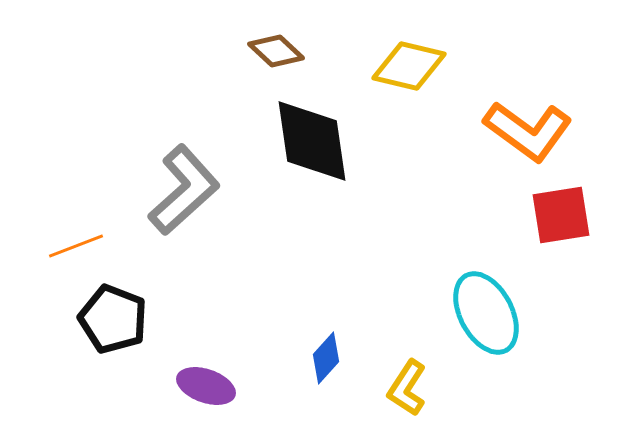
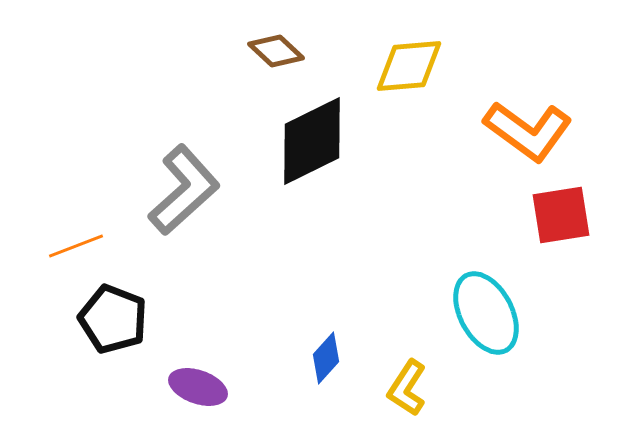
yellow diamond: rotated 18 degrees counterclockwise
black diamond: rotated 72 degrees clockwise
purple ellipse: moved 8 px left, 1 px down
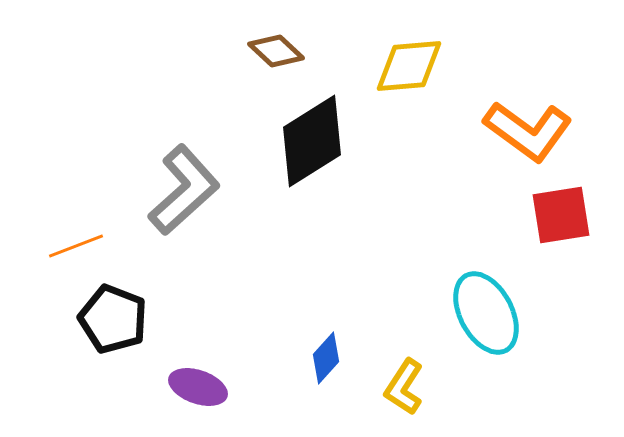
black diamond: rotated 6 degrees counterclockwise
yellow L-shape: moved 3 px left, 1 px up
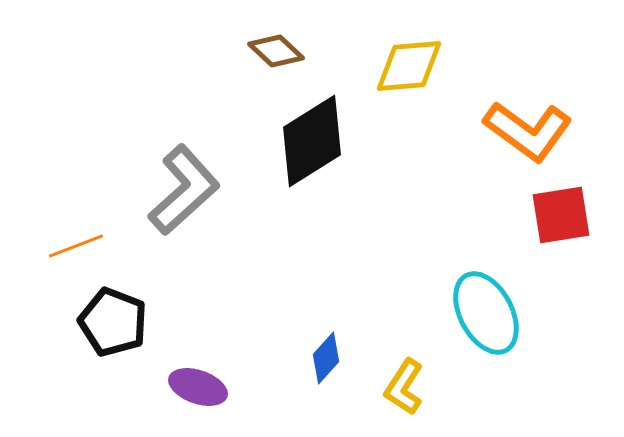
black pentagon: moved 3 px down
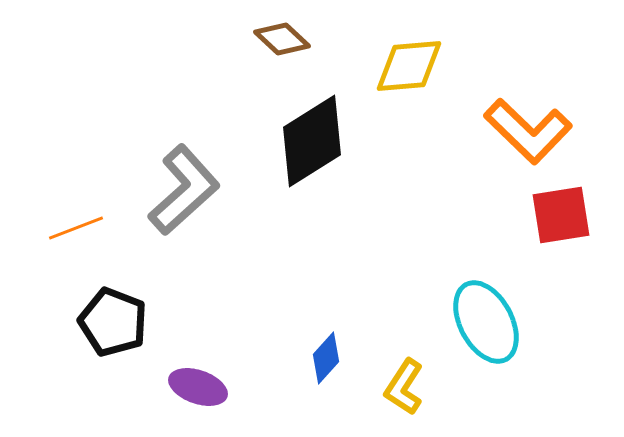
brown diamond: moved 6 px right, 12 px up
orange L-shape: rotated 8 degrees clockwise
orange line: moved 18 px up
cyan ellipse: moved 9 px down
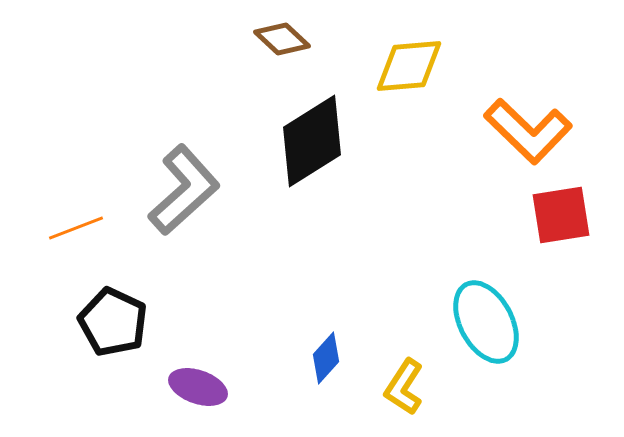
black pentagon: rotated 4 degrees clockwise
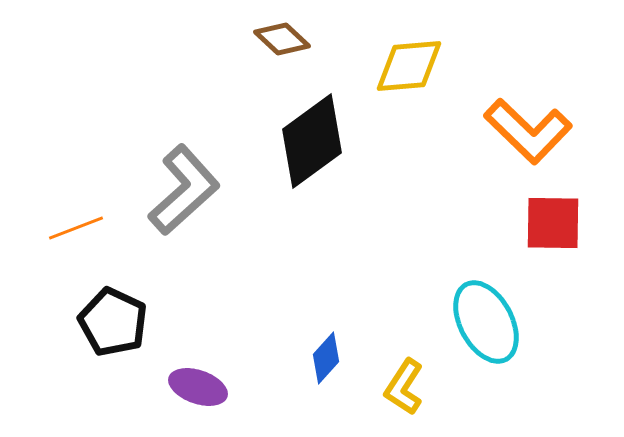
black diamond: rotated 4 degrees counterclockwise
red square: moved 8 px left, 8 px down; rotated 10 degrees clockwise
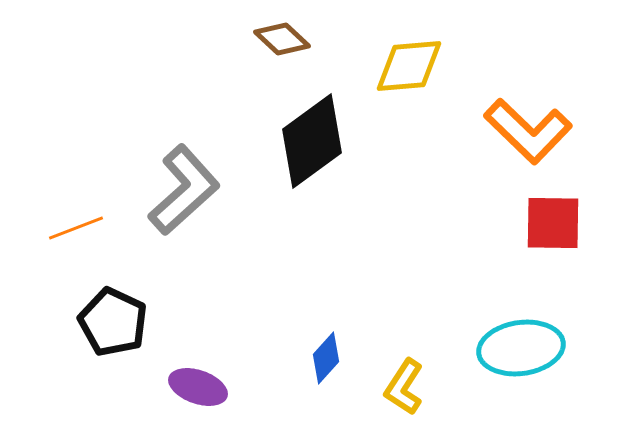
cyan ellipse: moved 35 px right, 26 px down; rotated 70 degrees counterclockwise
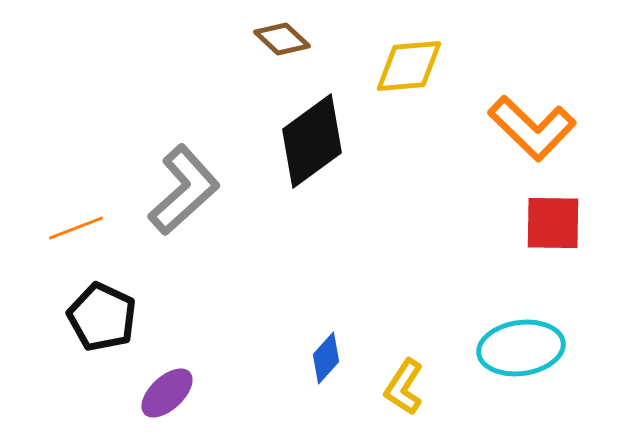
orange L-shape: moved 4 px right, 3 px up
black pentagon: moved 11 px left, 5 px up
purple ellipse: moved 31 px left, 6 px down; rotated 62 degrees counterclockwise
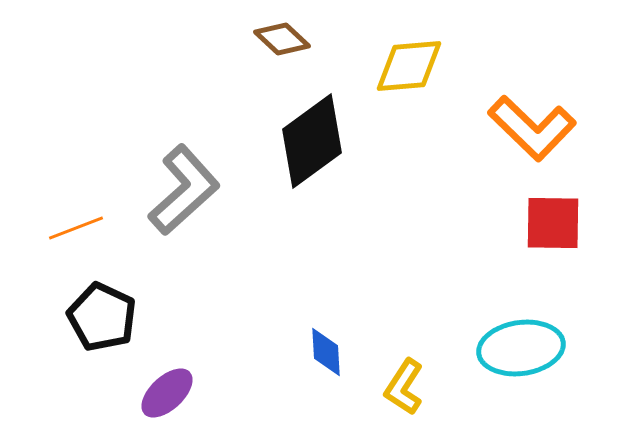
blue diamond: moved 6 px up; rotated 45 degrees counterclockwise
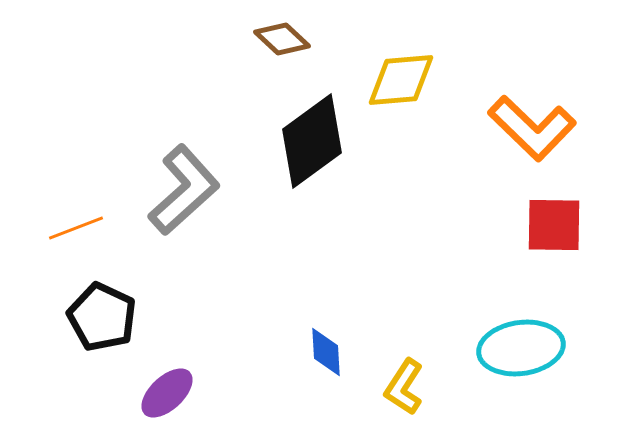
yellow diamond: moved 8 px left, 14 px down
red square: moved 1 px right, 2 px down
